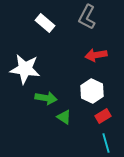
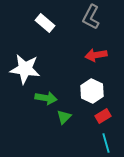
gray L-shape: moved 4 px right
green triangle: rotated 42 degrees clockwise
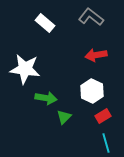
gray L-shape: rotated 100 degrees clockwise
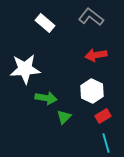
white star: rotated 12 degrees counterclockwise
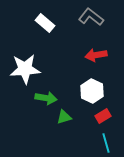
green triangle: rotated 28 degrees clockwise
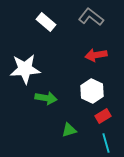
white rectangle: moved 1 px right, 1 px up
green triangle: moved 5 px right, 13 px down
